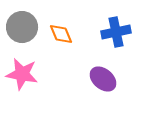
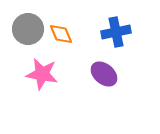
gray circle: moved 6 px right, 2 px down
pink star: moved 20 px right
purple ellipse: moved 1 px right, 5 px up
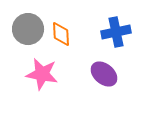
orange diamond: rotated 20 degrees clockwise
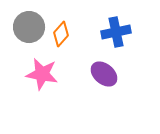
gray circle: moved 1 px right, 2 px up
orange diamond: rotated 45 degrees clockwise
